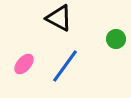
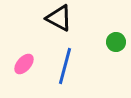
green circle: moved 3 px down
blue line: rotated 21 degrees counterclockwise
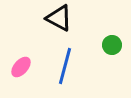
green circle: moved 4 px left, 3 px down
pink ellipse: moved 3 px left, 3 px down
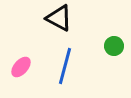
green circle: moved 2 px right, 1 px down
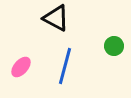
black triangle: moved 3 px left
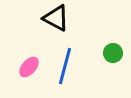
green circle: moved 1 px left, 7 px down
pink ellipse: moved 8 px right
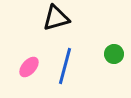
black triangle: rotated 44 degrees counterclockwise
green circle: moved 1 px right, 1 px down
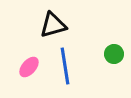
black triangle: moved 3 px left, 7 px down
blue line: rotated 24 degrees counterclockwise
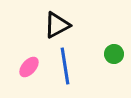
black triangle: moved 4 px right; rotated 12 degrees counterclockwise
